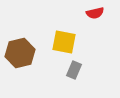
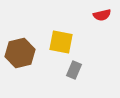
red semicircle: moved 7 px right, 2 px down
yellow square: moved 3 px left
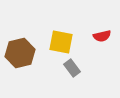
red semicircle: moved 21 px down
gray rectangle: moved 2 px left, 2 px up; rotated 60 degrees counterclockwise
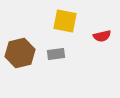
yellow square: moved 4 px right, 21 px up
gray rectangle: moved 16 px left, 14 px up; rotated 60 degrees counterclockwise
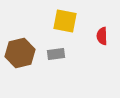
red semicircle: rotated 102 degrees clockwise
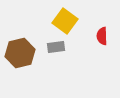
yellow square: rotated 25 degrees clockwise
gray rectangle: moved 7 px up
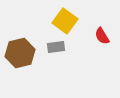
red semicircle: rotated 30 degrees counterclockwise
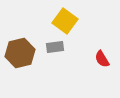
red semicircle: moved 23 px down
gray rectangle: moved 1 px left
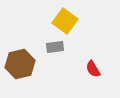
brown hexagon: moved 11 px down
red semicircle: moved 9 px left, 10 px down
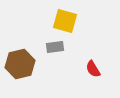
yellow square: rotated 20 degrees counterclockwise
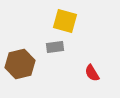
red semicircle: moved 1 px left, 4 px down
